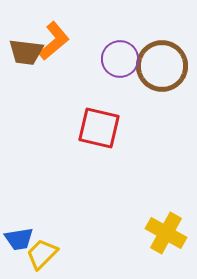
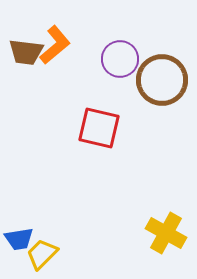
orange L-shape: moved 1 px right, 4 px down
brown circle: moved 14 px down
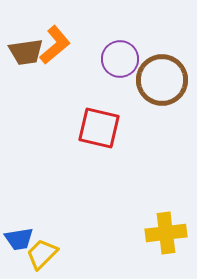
brown trapezoid: rotated 15 degrees counterclockwise
yellow cross: rotated 36 degrees counterclockwise
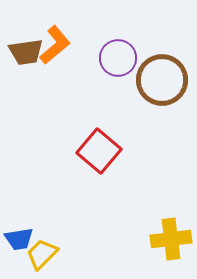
purple circle: moved 2 px left, 1 px up
red square: moved 23 px down; rotated 27 degrees clockwise
yellow cross: moved 5 px right, 6 px down
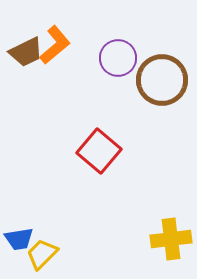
brown trapezoid: rotated 18 degrees counterclockwise
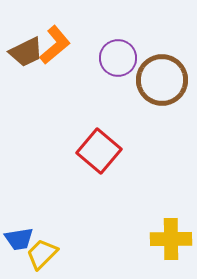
yellow cross: rotated 6 degrees clockwise
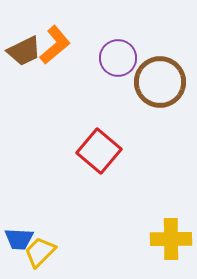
brown trapezoid: moved 2 px left, 1 px up
brown circle: moved 2 px left, 2 px down
blue trapezoid: rotated 12 degrees clockwise
yellow trapezoid: moved 2 px left, 2 px up
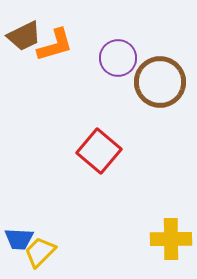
orange L-shape: rotated 24 degrees clockwise
brown trapezoid: moved 15 px up
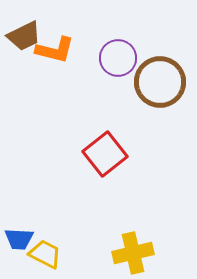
orange L-shape: moved 5 px down; rotated 30 degrees clockwise
red square: moved 6 px right, 3 px down; rotated 12 degrees clockwise
yellow cross: moved 38 px left, 14 px down; rotated 12 degrees counterclockwise
yellow trapezoid: moved 5 px right, 2 px down; rotated 72 degrees clockwise
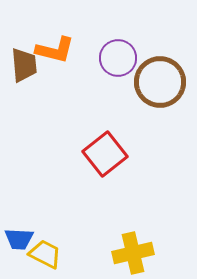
brown trapezoid: moved 29 px down; rotated 69 degrees counterclockwise
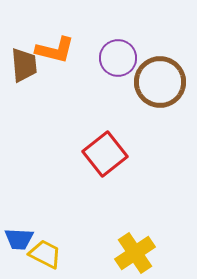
yellow cross: moved 2 px right; rotated 21 degrees counterclockwise
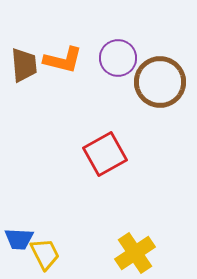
orange L-shape: moved 8 px right, 10 px down
red square: rotated 9 degrees clockwise
yellow trapezoid: rotated 36 degrees clockwise
